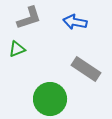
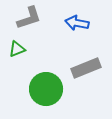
blue arrow: moved 2 px right, 1 px down
gray rectangle: moved 1 px up; rotated 56 degrees counterclockwise
green circle: moved 4 px left, 10 px up
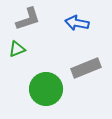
gray L-shape: moved 1 px left, 1 px down
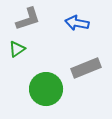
green triangle: rotated 12 degrees counterclockwise
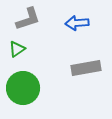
blue arrow: rotated 15 degrees counterclockwise
gray rectangle: rotated 12 degrees clockwise
green circle: moved 23 px left, 1 px up
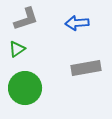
gray L-shape: moved 2 px left
green circle: moved 2 px right
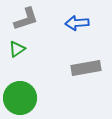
green circle: moved 5 px left, 10 px down
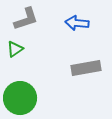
blue arrow: rotated 10 degrees clockwise
green triangle: moved 2 px left
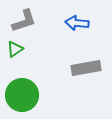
gray L-shape: moved 2 px left, 2 px down
green circle: moved 2 px right, 3 px up
